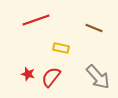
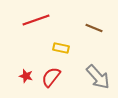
red star: moved 2 px left, 2 px down
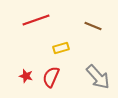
brown line: moved 1 px left, 2 px up
yellow rectangle: rotated 28 degrees counterclockwise
red semicircle: rotated 15 degrees counterclockwise
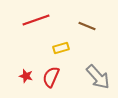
brown line: moved 6 px left
